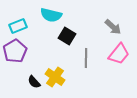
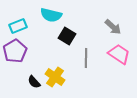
pink trapezoid: rotated 95 degrees counterclockwise
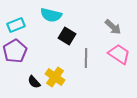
cyan rectangle: moved 2 px left, 1 px up
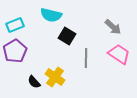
cyan rectangle: moved 1 px left
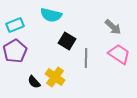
black square: moved 5 px down
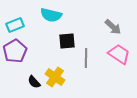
black square: rotated 36 degrees counterclockwise
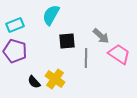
cyan semicircle: rotated 105 degrees clockwise
gray arrow: moved 12 px left, 9 px down
purple pentagon: rotated 25 degrees counterclockwise
yellow cross: moved 2 px down
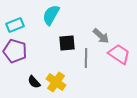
black square: moved 2 px down
yellow cross: moved 1 px right, 3 px down
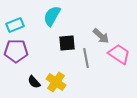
cyan semicircle: moved 1 px right, 1 px down
purple pentagon: moved 1 px right; rotated 15 degrees counterclockwise
gray line: rotated 12 degrees counterclockwise
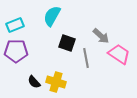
black square: rotated 24 degrees clockwise
yellow cross: rotated 18 degrees counterclockwise
